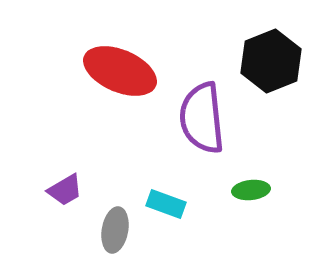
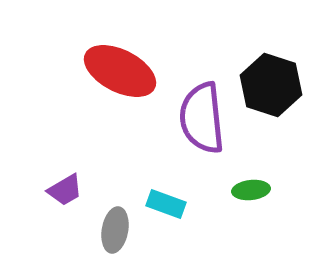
black hexagon: moved 24 px down; rotated 20 degrees counterclockwise
red ellipse: rotated 4 degrees clockwise
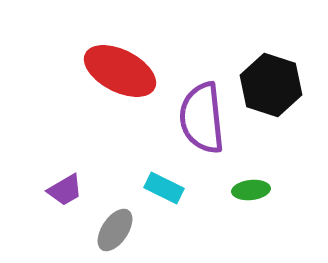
cyan rectangle: moved 2 px left, 16 px up; rotated 6 degrees clockwise
gray ellipse: rotated 24 degrees clockwise
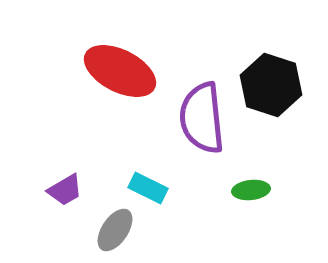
cyan rectangle: moved 16 px left
